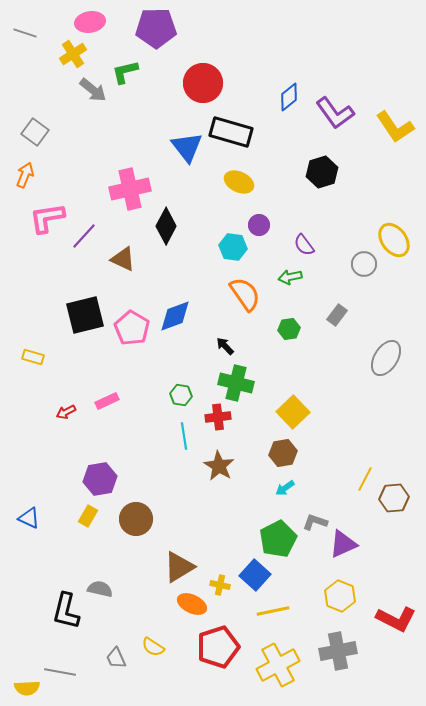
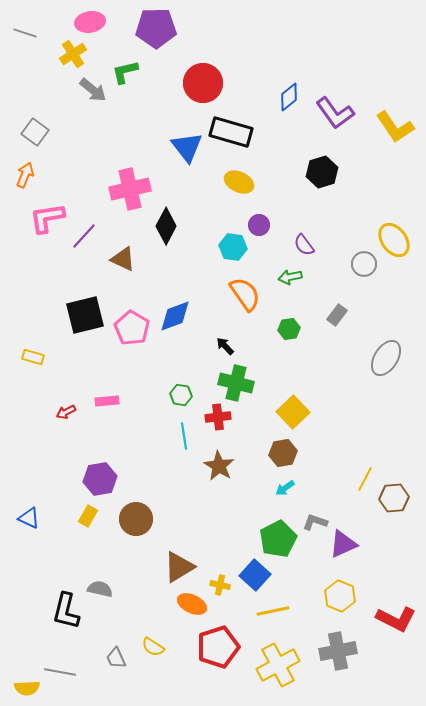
pink rectangle at (107, 401): rotated 20 degrees clockwise
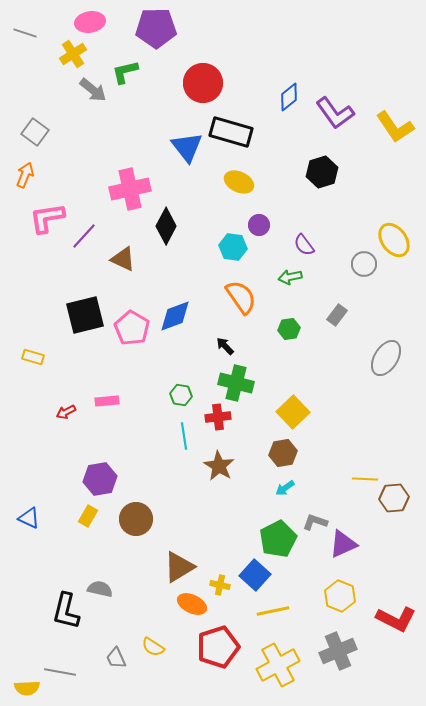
orange semicircle at (245, 294): moved 4 px left, 3 px down
yellow line at (365, 479): rotated 65 degrees clockwise
gray cross at (338, 651): rotated 12 degrees counterclockwise
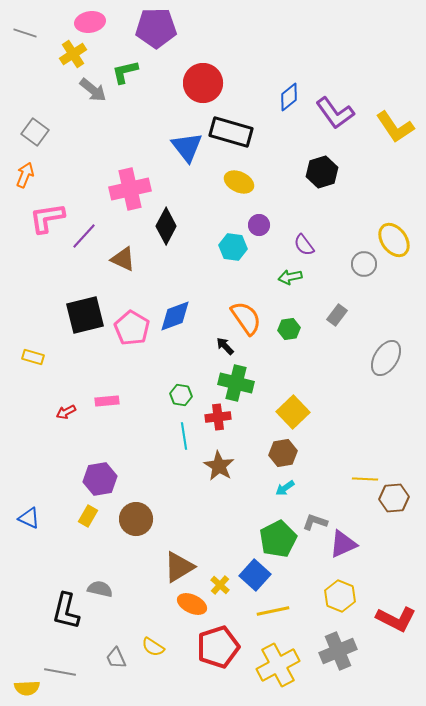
orange semicircle at (241, 297): moved 5 px right, 21 px down
yellow cross at (220, 585): rotated 30 degrees clockwise
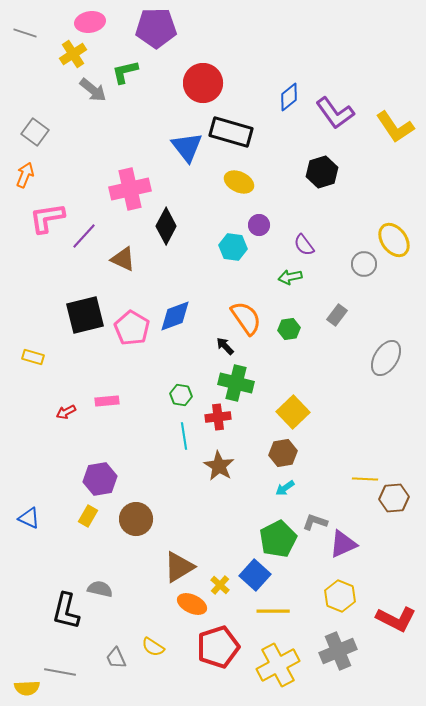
yellow line at (273, 611): rotated 12 degrees clockwise
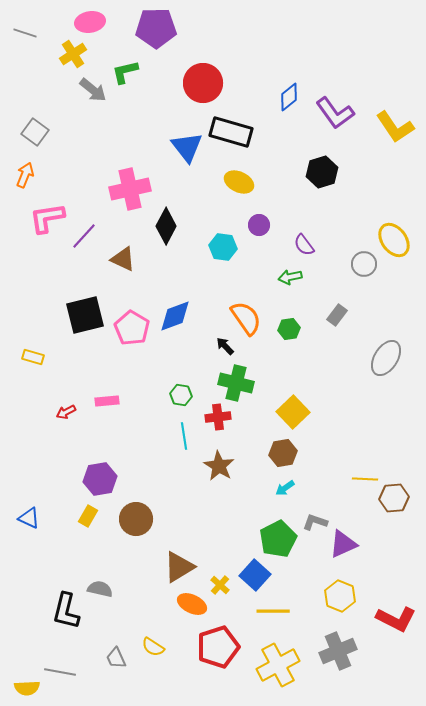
cyan hexagon at (233, 247): moved 10 px left
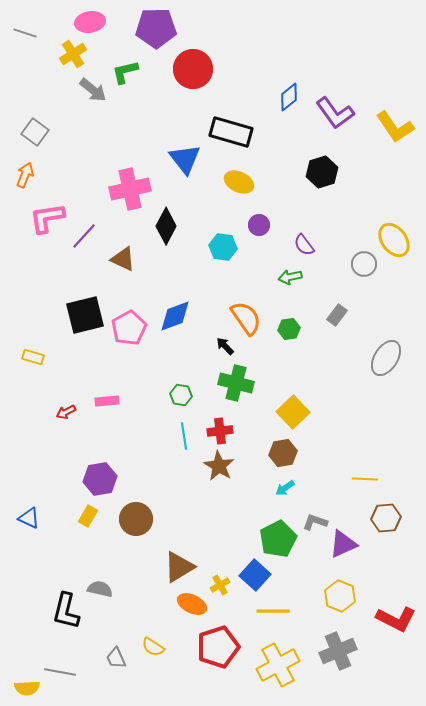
red circle at (203, 83): moved 10 px left, 14 px up
blue triangle at (187, 147): moved 2 px left, 12 px down
pink pentagon at (132, 328): moved 3 px left; rotated 12 degrees clockwise
red cross at (218, 417): moved 2 px right, 14 px down
brown hexagon at (394, 498): moved 8 px left, 20 px down
yellow cross at (220, 585): rotated 18 degrees clockwise
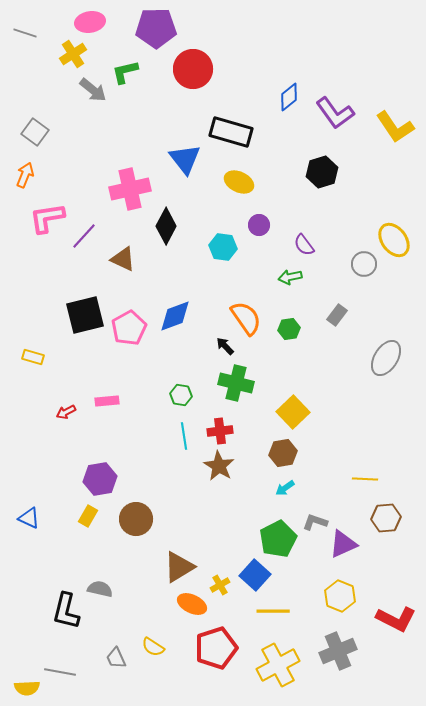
red pentagon at (218, 647): moved 2 px left, 1 px down
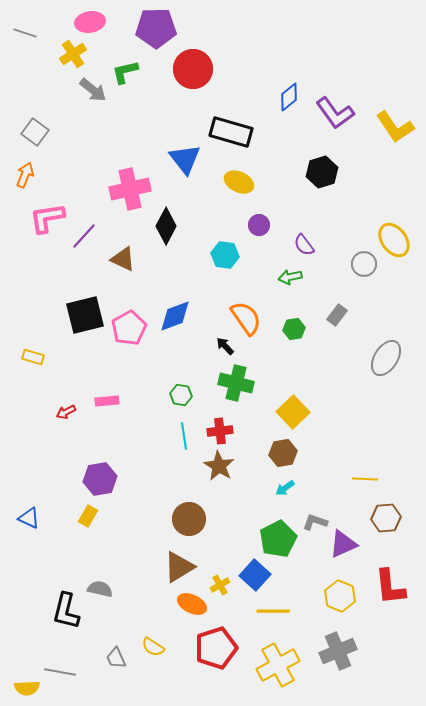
cyan hexagon at (223, 247): moved 2 px right, 8 px down
green hexagon at (289, 329): moved 5 px right
brown circle at (136, 519): moved 53 px right
red L-shape at (396, 619): moved 6 px left, 32 px up; rotated 57 degrees clockwise
